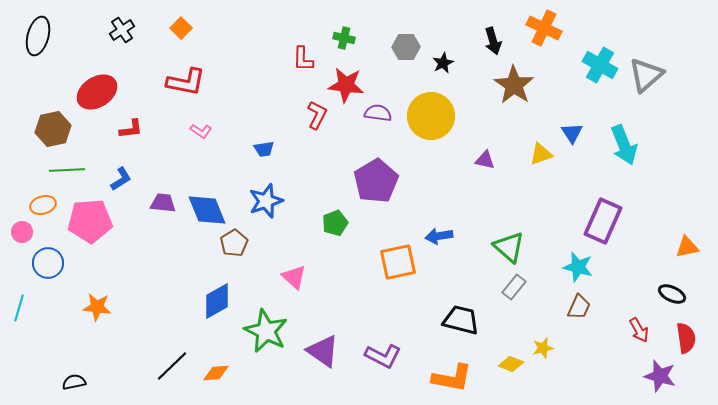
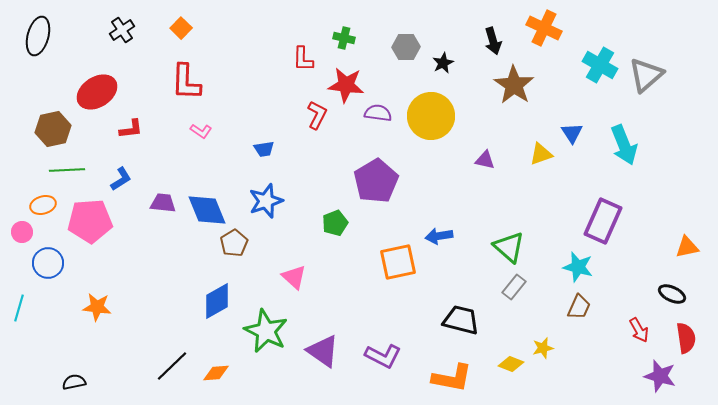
red L-shape at (186, 82): rotated 81 degrees clockwise
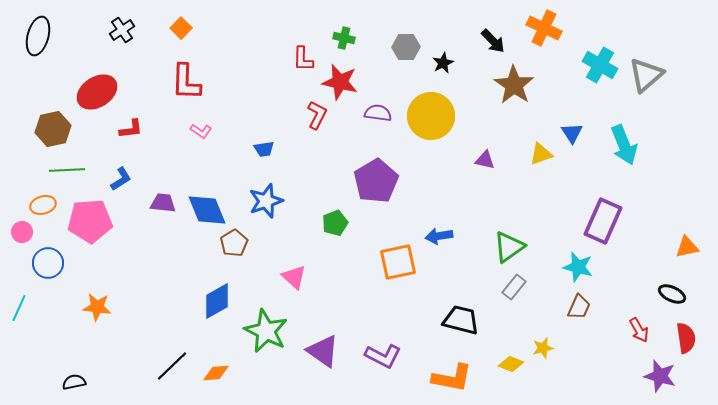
black arrow at (493, 41): rotated 28 degrees counterclockwise
red star at (346, 85): moved 6 px left, 3 px up; rotated 6 degrees clockwise
green triangle at (509, 247): rotated 44 degrees clockwise
cyan line at (19, 308): rotated 8 degrees clockwise
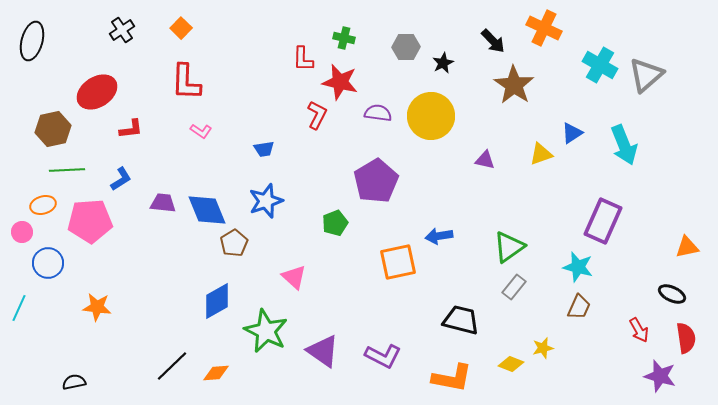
black ellipse at (38, 36): moved 6 px left, 5 px down
blue triangle at (572, 133): rotated 30 degrees clockwise
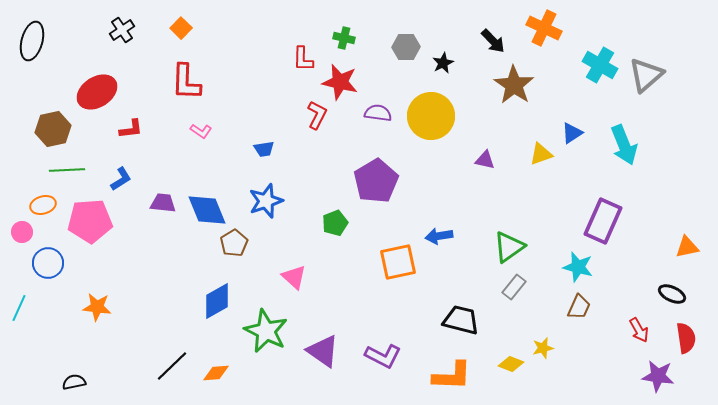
purple star at (660, 376): moved 2 px left; rotated 8 degrees counterclockwise
orange L-shape at (452, 378): moved 2 px up; rotated 9 degrees counterclockwise
